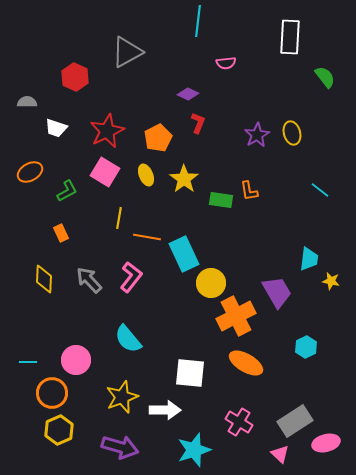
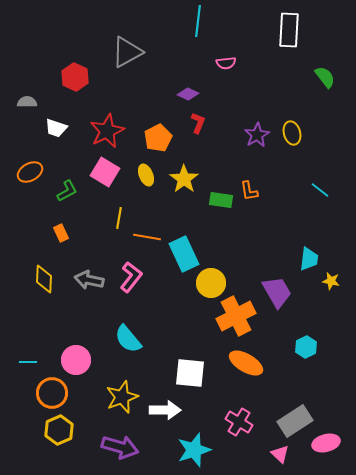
white rectangle at (290, 37): moved 1 px left, 7 px up
gray arrow at (89, 280): rotated 36 degrees counterclockwise
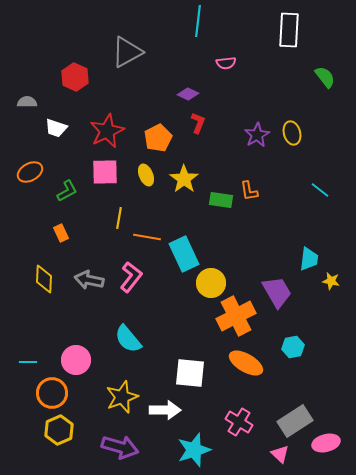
pink square at (105, 172): rotated 32 degrees counterclockwise
cyan hexagon at (306, 347): moved 13 px left; rotated 15 degrees clockwise
